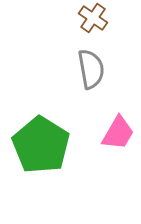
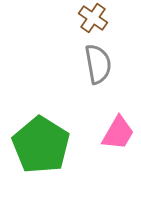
gray semicircle: moved 7 px right, 5 px up
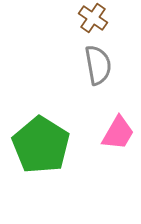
gray semicircle: moved 1 px down
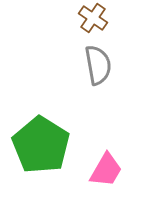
pink trapezoid: moved 12 px left, 37 px down
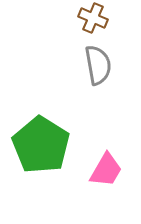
brown cross: rotated 12 degrees counterclockwise
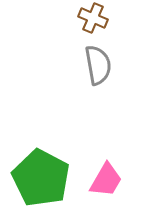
green pentagon: moved 33 px down; rotated 4 degrees counterclockwise
pink trapezoid: moved 10 px down
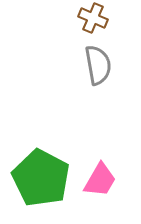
pink trapezoid: moved 6 px left
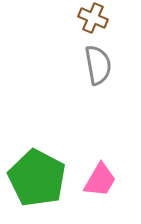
green pentagon: moved 4 px left
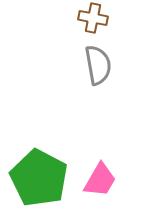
brown cross: rotated 12 degrees counterclockwise
green pentagon: moved 2 px right
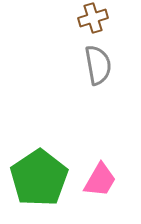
brown cross: rotated 28 degrees counterclockwise
green pentagon: rotated 10 degrees clockwise
